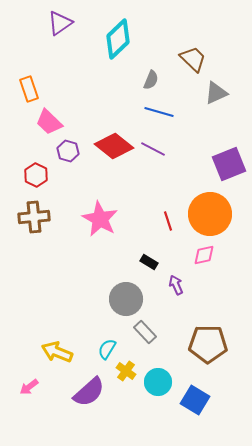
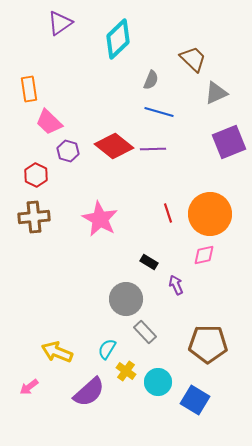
orange rectangle: rotated 10 degrees clockwise
purple line: rotated 30 degrees counterclockwise
purple square: moved 22 px up
red line: moved 8 px up
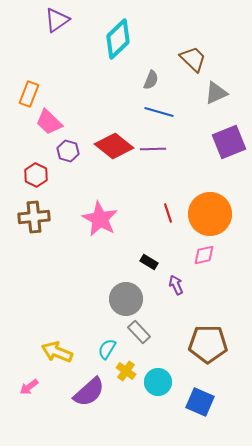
purple triangle: moved 3 px left, 3 px up
orange rectangle: moved 5 px down; rotated 30 degrees clockwise
gray rectangle: moved 6 px left
blue square: moved 5 px right, 2 px down; rotated 8 degrees counterclockwise
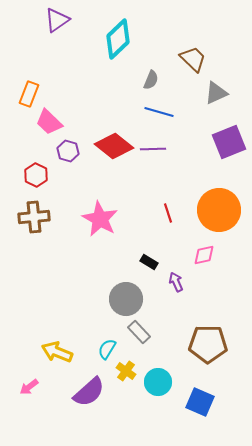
orange circle: moved 9 px right, 4 px up
purple arrow: moved 3 px up
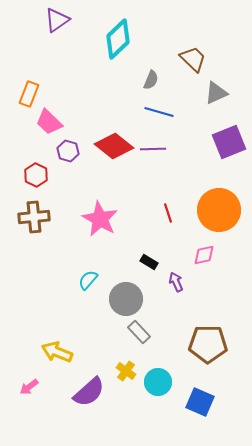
cyan semicircle: moved 19 px left, 69 px up; rotated 10 degrees clockwise
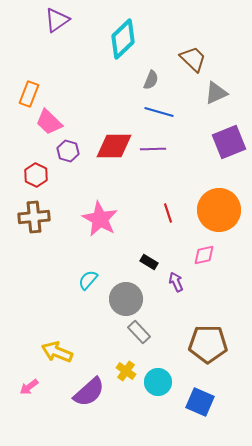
cyan diamond: moved 5 px right
red diamond: rotated 39 degrees counterclockwise
